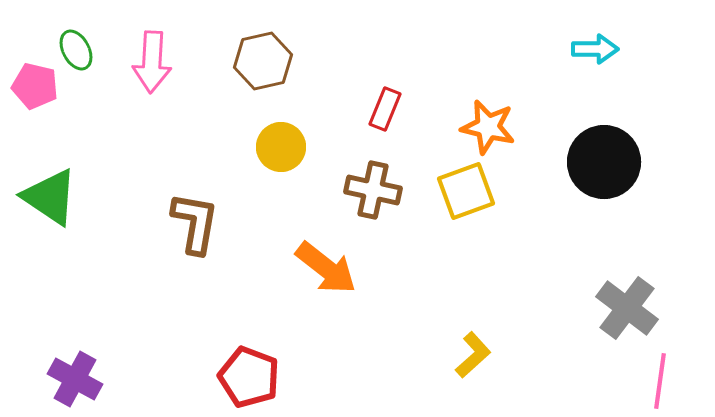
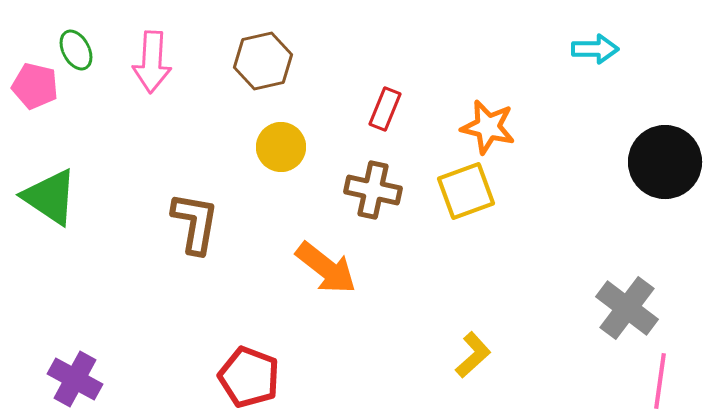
black circle: moved 61 px right
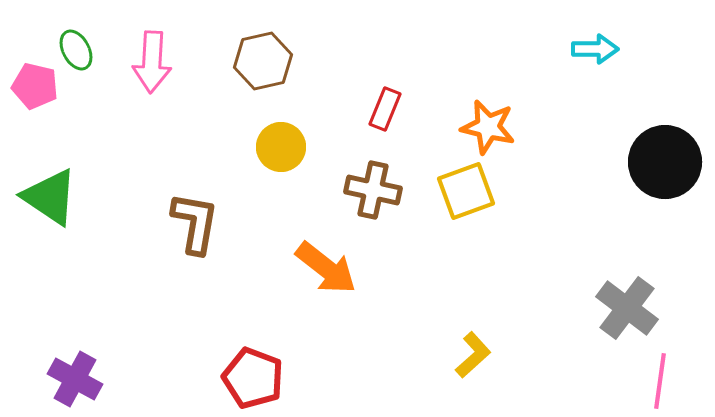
red pentagon: moved 4 px right, 1 px down
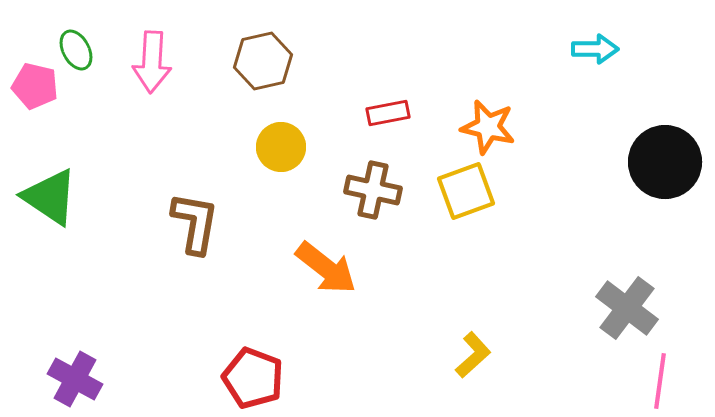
red rectangle: moved 3 px right, 4 px down; rotated 57 degrees clockwise
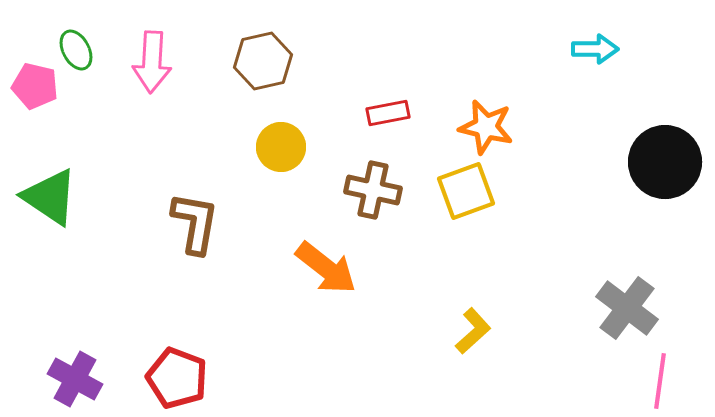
orange star: moved 2 px left
yellow L-shape: moved 24 px up
red pentagon: moved 76 px left
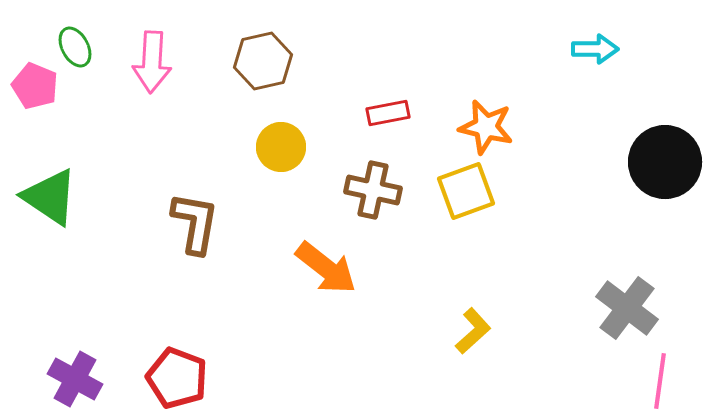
green ellipse: moved 1 px left, 3 px up
pink pentagon: rotated 9 degrees clockwise
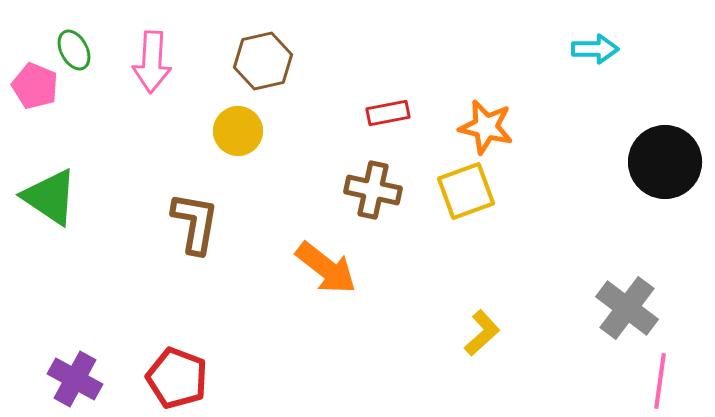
green ellipse: moved 1 px left, 3 px down
yellow circle: moved 43 px left, 16 px up
yellow L-shape: moved 9 px right, 2 px down
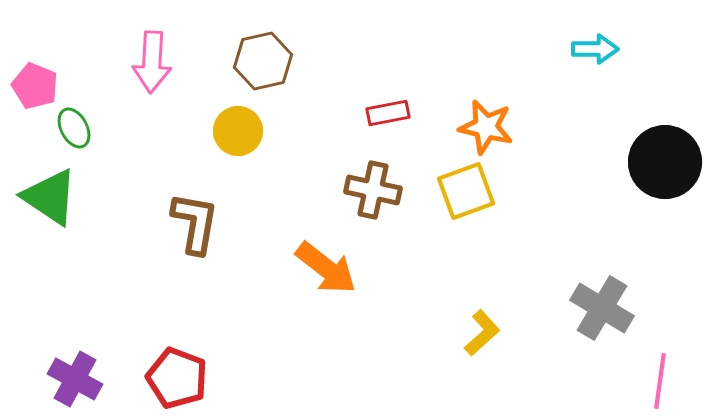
green ellipse: moved 78 px down
gray cross: moved 25 px left; rotated 6 degrees counterclockwise
